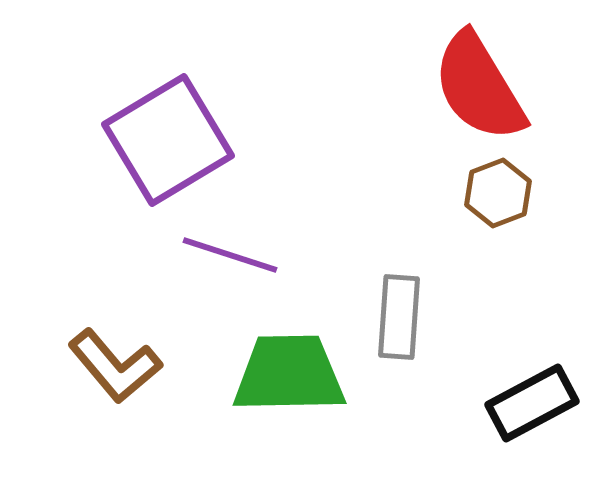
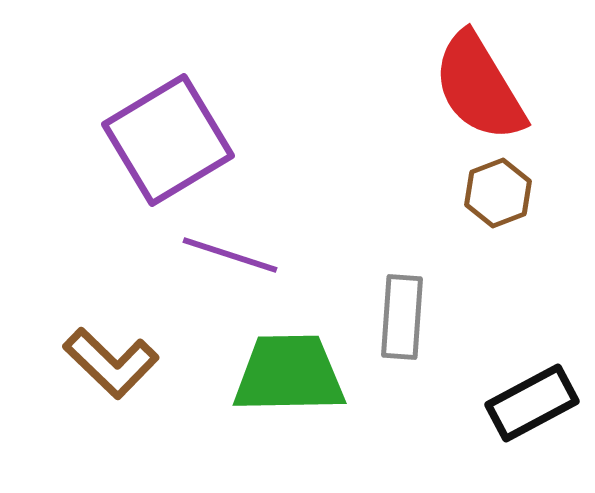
gray rectangle: moved 3 px right
brown L-shape: moved 4 px left, 3 px up; rotated 6 degrees counterclockwise
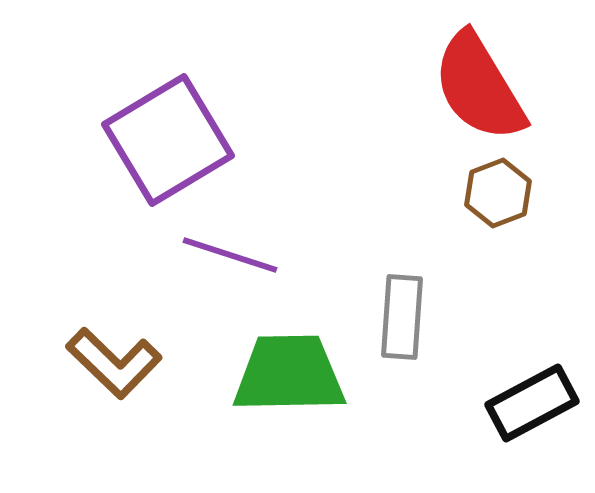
brown L-shape: moved 3 px right
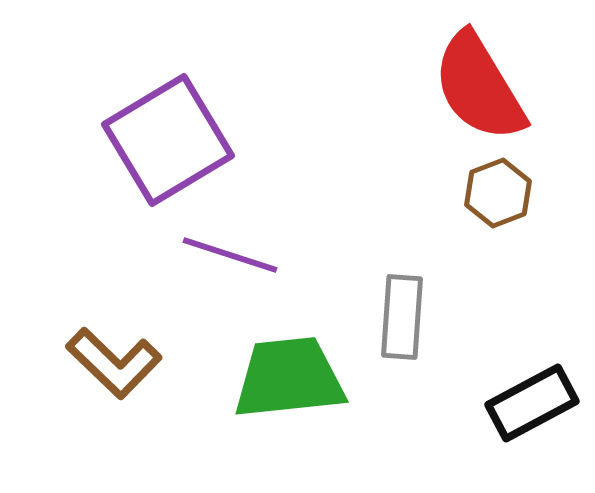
green trapezoid: moved 4 px down; rotated 5 degrees counterclockwise
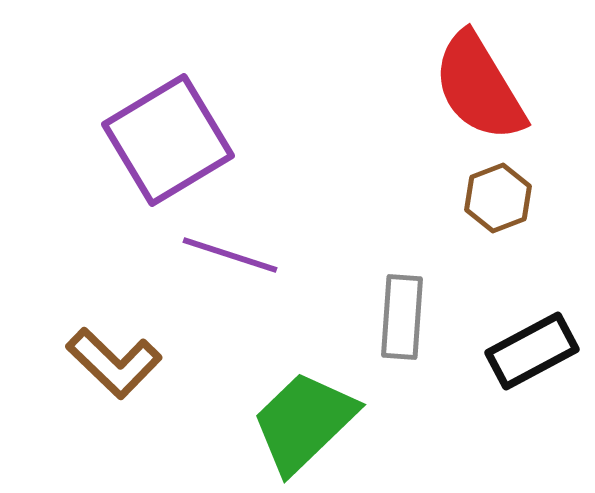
brown hexagon: moved 5 px down
green trapezoid: moved 15 px right, 44 px down; rotated 38 degrees counterclockwise
black rectangle: moved 52 px up
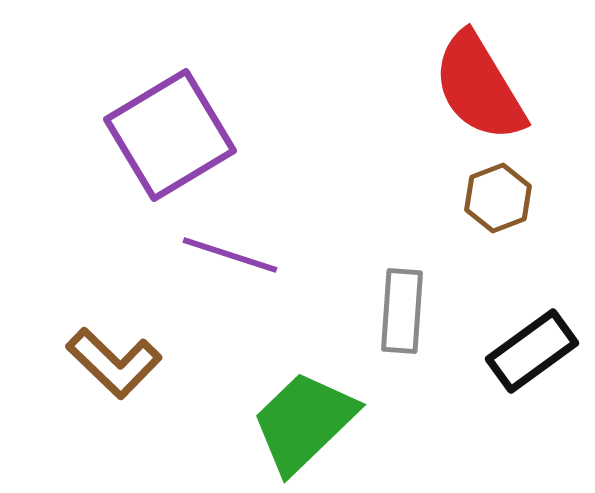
purple square: moved 2 px right, 5 px up
gray rectangle: moved 6 px up
black rectangle: rotated 8 degrees counterclockwise
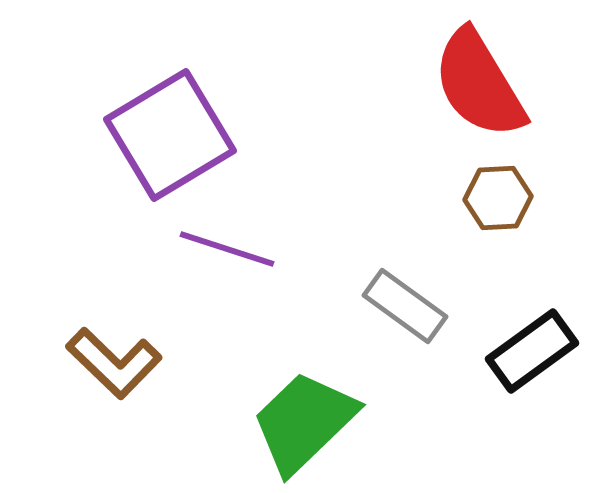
red semicircle: moved 3 px up
brown hexagon: rotated 18 degrees clockwise
purple line: moved 3 px left, 6 px up
gray rectangle: moved 3 px right, 5 px up; rotated 58 degrees counterclockwise
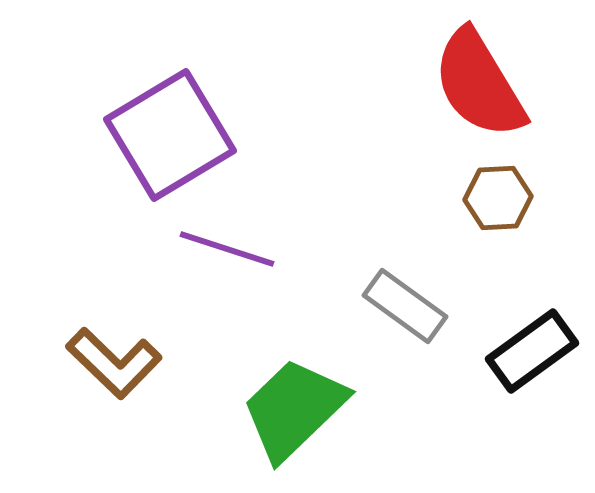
green trapezoid: moved 10 px left, 13 px up
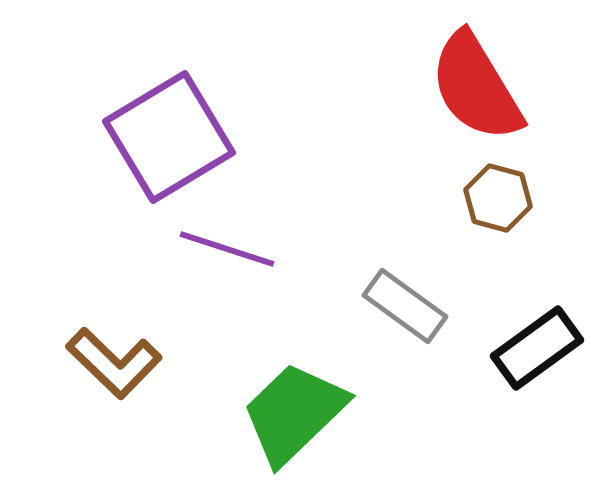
red semicircle: moved 3 px left, 3 px down
purple square: moved 1 px left, 2 px down
brown hexagon: rotated 18 degrees clockwise
black rectangle: moved 5 px right, 3 px up
green trapezoid: moved 4 px down
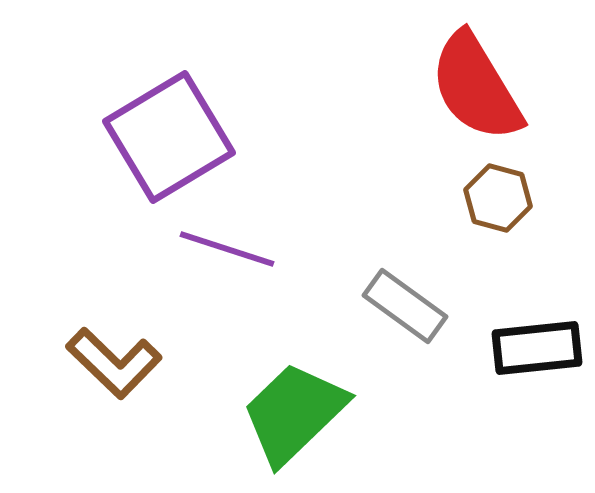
black rectangle: rotated 30 degrees clockwise
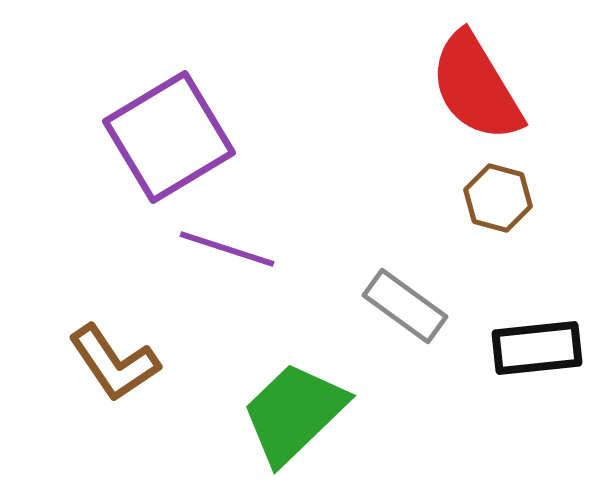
brown L-shape: rotated 12 degrees clockwise
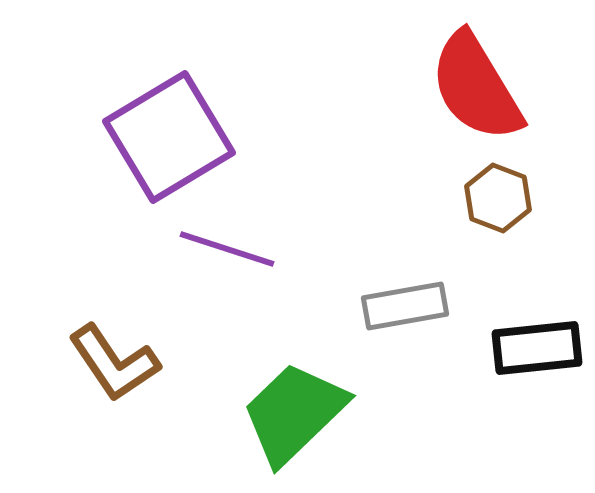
brown hexagon: rotated 6 degrees clockwise
gray rectangle: rotated 46 degrees counterclockwise
